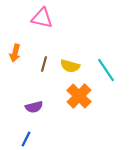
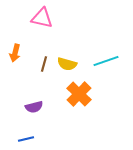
yellow semicircle: moved 3 px left, 2 px up
cyan line: moved 9 px up; rotated 75 degrees counterclockwise
orange cross: moved 2 px up
blue line: rotated 49 degrees clockwise
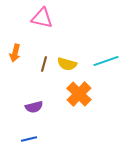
blue line: moved 3 px right
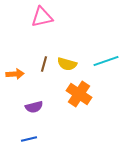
pink triangle: moved 1 px up; rotated 25 degrees counterclockwise
orange arrow: moved 21 px down; rotated 108 degrees counterclockwise
orange cross: rotated 10 degrees counterclockwise
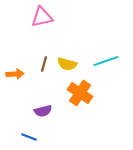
orange cross: moved 1 px right, 1 px up
purple semicircle: moved 9 px right, 4 px down
blue line: moved 2 px up; rotated 35 degrees clockwise
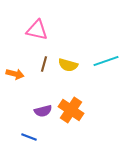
pink triangle: moved 5 px left, 13 px down; rotated 25 degrees clockwise
yellow semicircle: moved 1 px right, 1 px down
orange arrow: rotated 18 degrees clockwise
orange cross: moved 9 px left, 17 px down
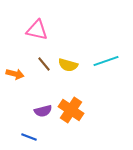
brown line: rotated 56 degrees counterclockwise
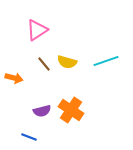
pink triangle: rotated 45 degrees counterclockwise
yellow semicircle: moved 1 px left, 3 px up
orange arrow: moved 1 px left, 4 px down
purple semicircle: moved 1 px left
